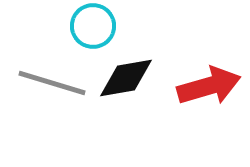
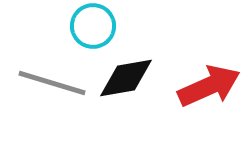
red arrow: rotated 8 degrees counterclockwise
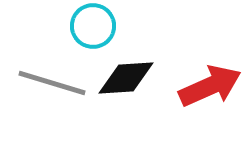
black diamond: rotated 6 degrees clockwise
red arrow: moved 1 px right
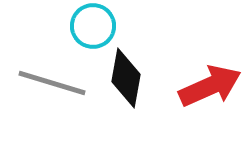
black diamond: rotated 76 degrees counterclockwise
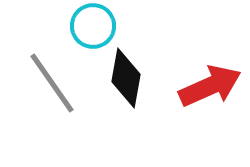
gray line: rotated 38 degrees clockwise
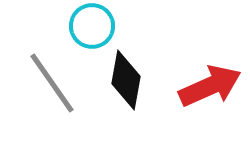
cyan circle: moved 1 px left
black diamond: moved 2 px down
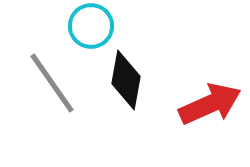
cyan circle: moved 1 px left
red arrow: moved 18 px down
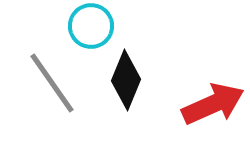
black diamond: rotated 12 degrees clockwise
red arrow: moved 3 px right
